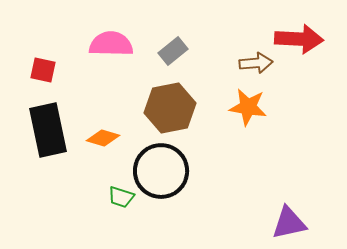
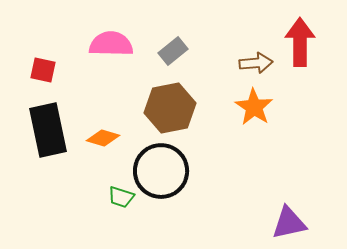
red arrow: moved 1 px right, 3 px down; rotated 93 degrees counterclockwise
orange star: moved 6 px right; rotated 24 degrees clockwise
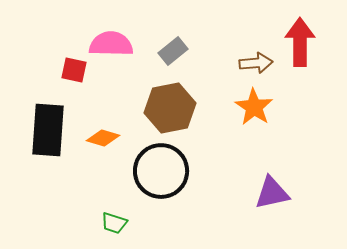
red square: moved 31 px right
black rectangle: rotated 16 degrees clockwise
green trapezoid: moved 7 px left, 26 px down
purple triangle: moved 17 px left, 30 px up
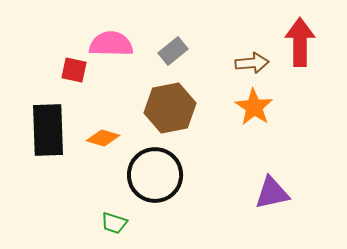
brown arrow: moved 4 px left
black rectangle: rotated 6 degrees counterclockwise
black circle: moved 6 px left, 4 px down
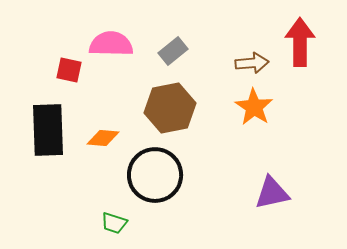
red square: moved 5 px left
orange diamond: rotated 12 degrees counterclockwise
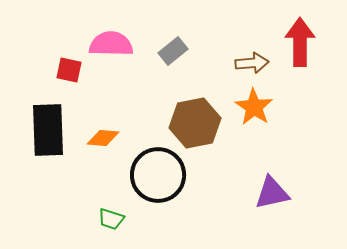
brown hexagon: moved 25 px right, 15 px down
black circle: moved 3 px right
green trapezoid: moved 3 px left, 4 px up
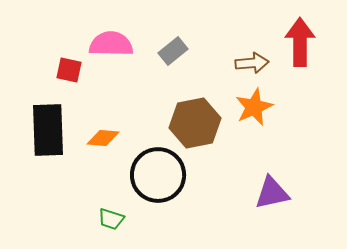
orange star: rotated 15 degrees clockwise
